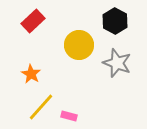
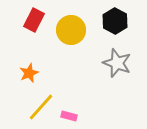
red rectangle: moved 1 px right, 1 px up; rotated 20 degrees counterclockwise
yellow circle: moved 8 px left, 15 px up
orange star: moved 2 px left, 1 px up; rotated 18 degrees clockwise
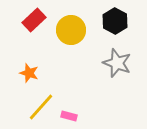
red rectangle: rotated 20 degrees clockwise
orange star: rotated 30 degrees counterclockwise
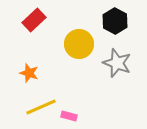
yellow circle: moved 8 px right, 14 px down
yellow line: rotated 24 degrees clockwise
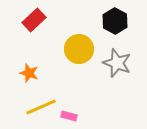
yellow circle: moved 5 px down
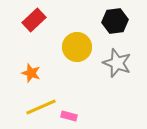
black hexagon: rotated 25 degrees clockwise
yellow circle: moved 2 px left, 2 px up
orange star: moved 2 px right
